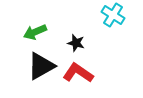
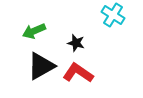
green arrow: moved 1 px left, 1 px up
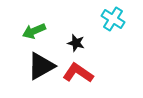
cyan cross: moved 4 px down
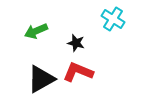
green arrow: moved 2 px right
black triangle: moved 13 px down
red L-shape: moved 1 px up; rotated 12 degrees counterclockwise
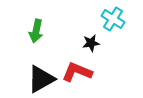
green arrow: rotated 55 degrees counterclockwise
black star: moved 15 px right; rotated 24 degrees counterclockwise
red L-shape: moved 1 px left
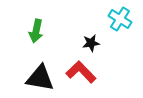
cyan cross: moved 7 px right
red L-shape: moved 4 px right; rotated 24 degrees clockwise
black triangle: moved 1 px left, 1 px up; rotated 40 degrees clockwise
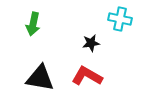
cyan cross: rotated 20 degrees counterclockwise
green arrow: moved 3 px left, 7 px up
red L-shape: moved 6 px right, 4 px down; rotated 16 degrees counterclockwise
